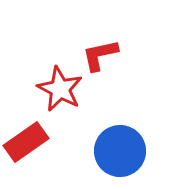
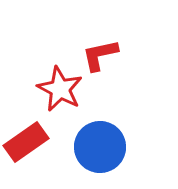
blue circle: moved 20 px left, 4 px up
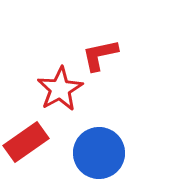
red star: rotated 15 degrees clockwise
blue circle: moved 1 px left, 6 px down
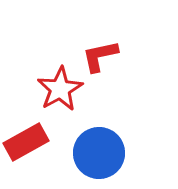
red L-shape: moved 1 px down
red rectangle: rotated 6 degrees clockwise
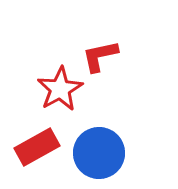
red rectangle: moved 11 px right, 5 px down
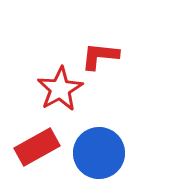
red L-shape: rotated 18 degrees clockwise
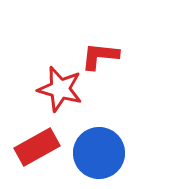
red star: rotated 27 degrees counterclockwise
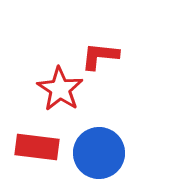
red star: rotated 18 degrees clockwise
red rectangle: rotated 36 degrees clockwise
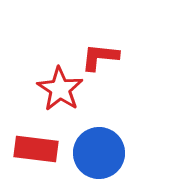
red L-shape: moved 1 px down
red rectangle: moved 1 px left, 2 px down
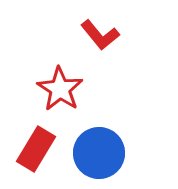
red L-shape: moved 22 px up; rotated 135 degrees counterclockwise
red rectangle: rotated 66 degrees counterclockwise
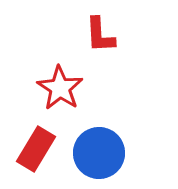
red L-shape: rotated 36 degrees clockwise
red star: moved 1 px up
